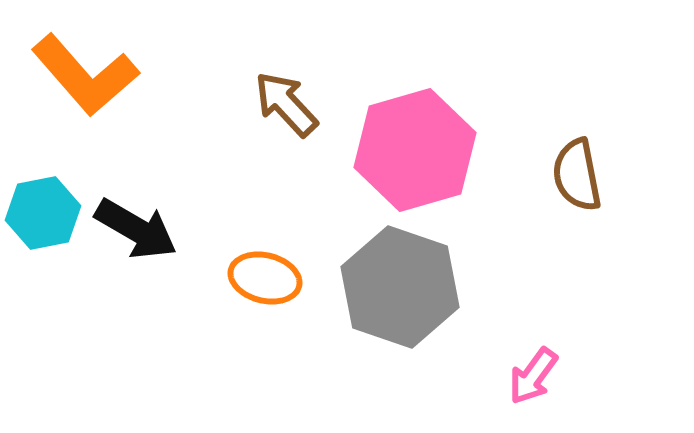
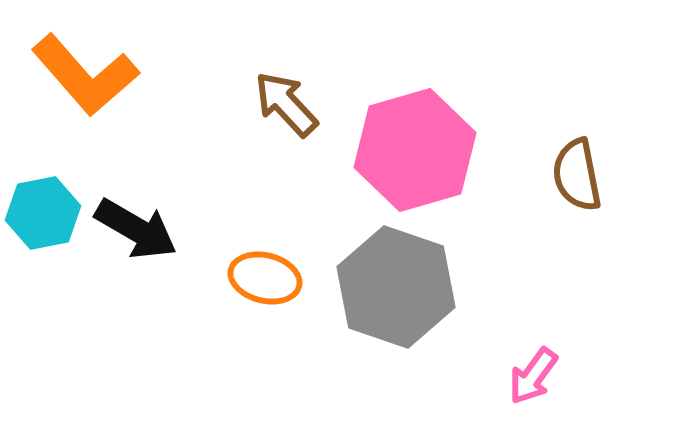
gray hexagon: moved 4 px left
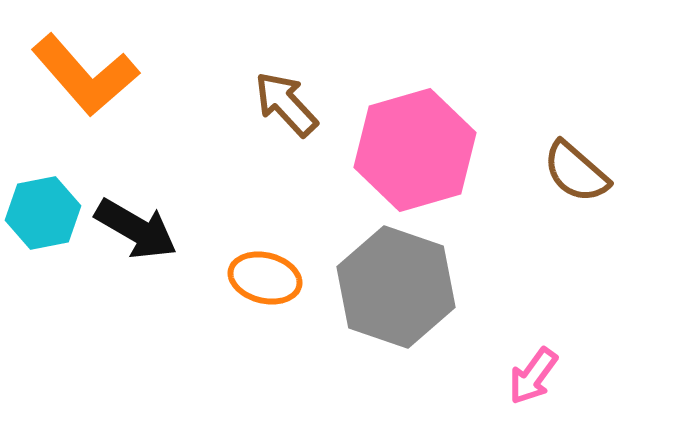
brown semicircle: moved 1 px left, 3 px up; rotated 38 degrees counterclockwise
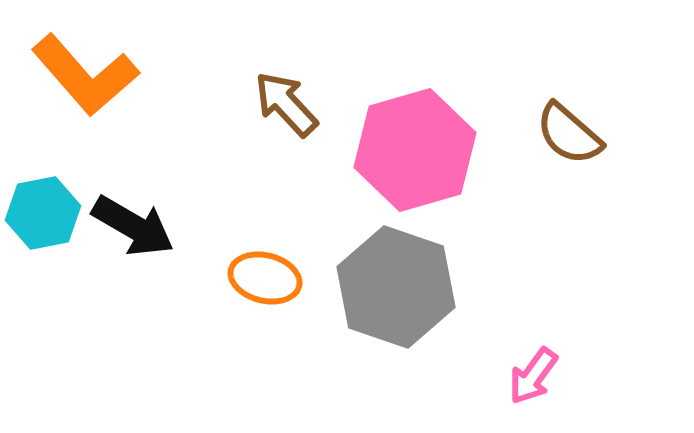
brown semicircle: moved 7 px left, 38 px up
black arrow: moved 3 px left, 3 px up
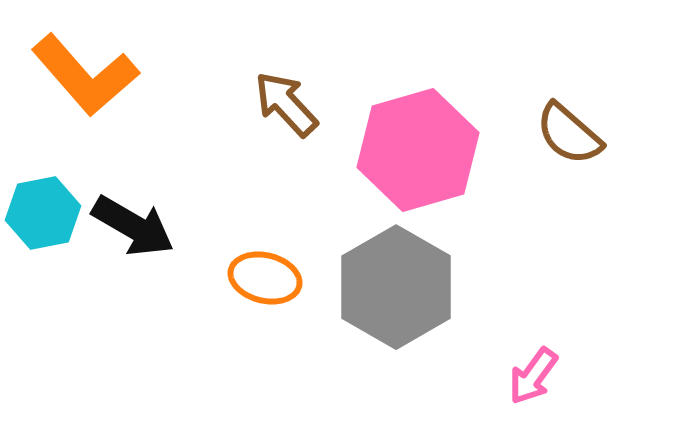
pink hexagon: moved 3 px right
gray hexagon: rotated 11 degrees clockwise
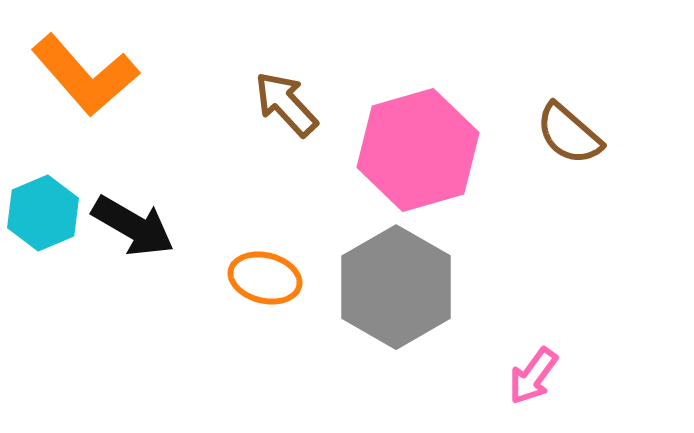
cyan hexagon: rotated 12 degrees counterclockwise
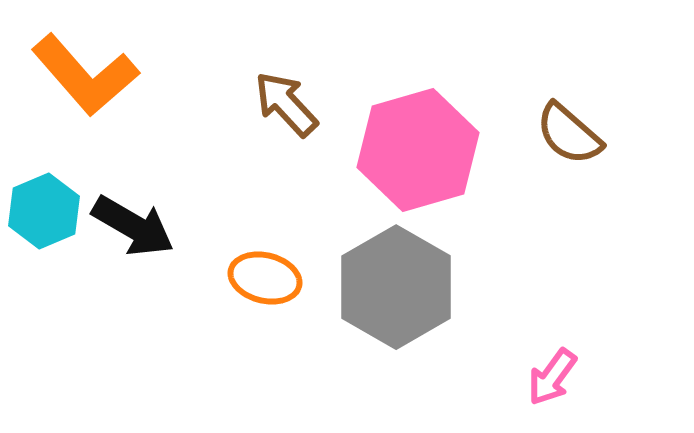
cyan hexagon: moved 1 px right, 2 px up
pink arrow: moved 19 px right, 1 px down
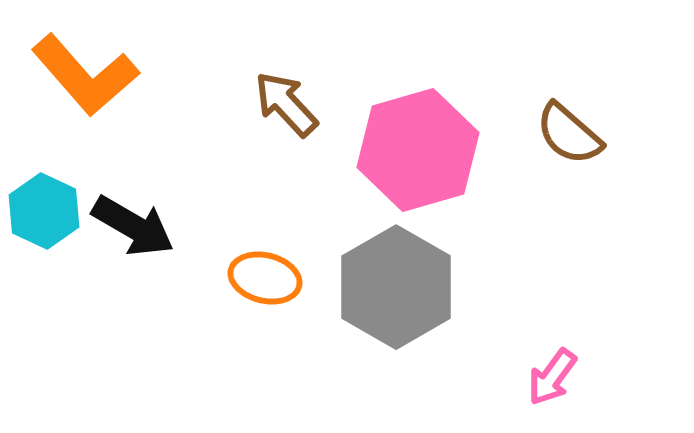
cyan hexagon: rotated 12 degrees counterclockwise
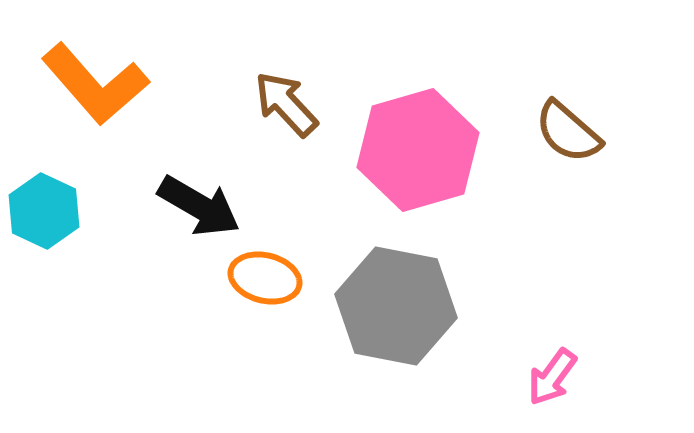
orange L-shape: moved 10 px right, 9 px down
brown semicircle: moved 1 px left, 2 px up
black arrow: moved 66 px right, 20 px up
gray hexagon: moved 19 px down; rotated 19 degrees counterclockwise
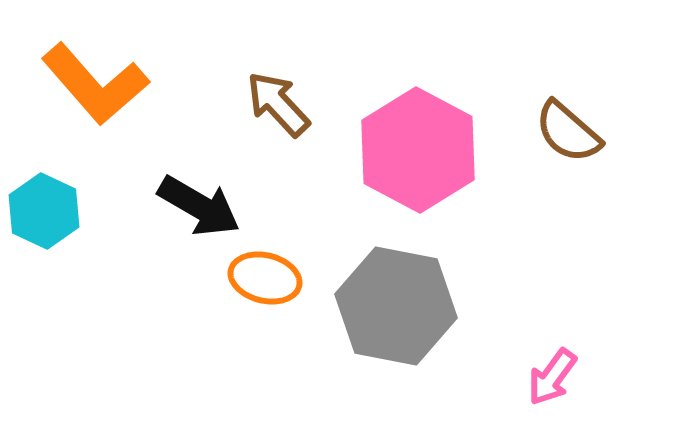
brown arrow: moved 8 px left
pink hexagon: rotated 16 degrees counterclockwise
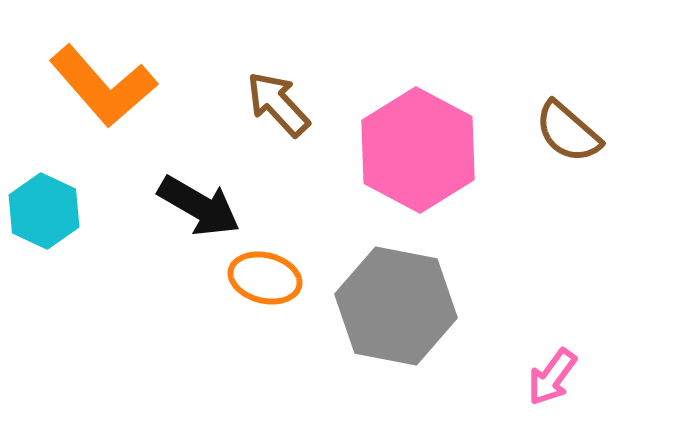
orange L-shape: moved 8 px right, 2 px down
